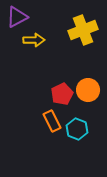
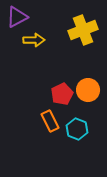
orange rectangle: moved 2 px left
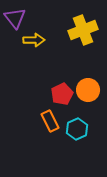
purple triangle: moved 2 px left, 1 px down; rotated 40 degrees counterclockwise
cyan hexagon: rotated 15 degrees clockwise
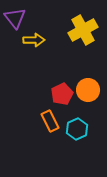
yellow cross: rotated 8 degrees counterclockwise
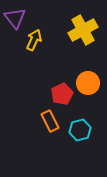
yellow arrow: rotated 65 degrees counterclockwise
orange circle: moved 7 px up
cyan hexagon: moved 3 px right, 1 px down; rotated 10 degrees clockwise
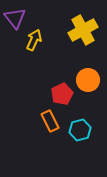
orange circle: moved 3 px up
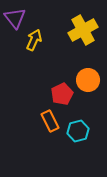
cyan hexagon: moved 2 px left, 1 px down
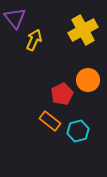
orange rectangle: rotated 25 degrees counterclockwise
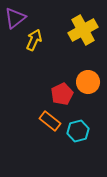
purple triangle: rotated 30 degrees clockwise
orange circle: moved 2 px down
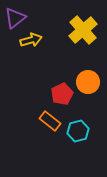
yellow cross: rotated 12 degrees counterclockwise
yellow arrow: moved 3 px left; rotated 50 degrees clockwise
